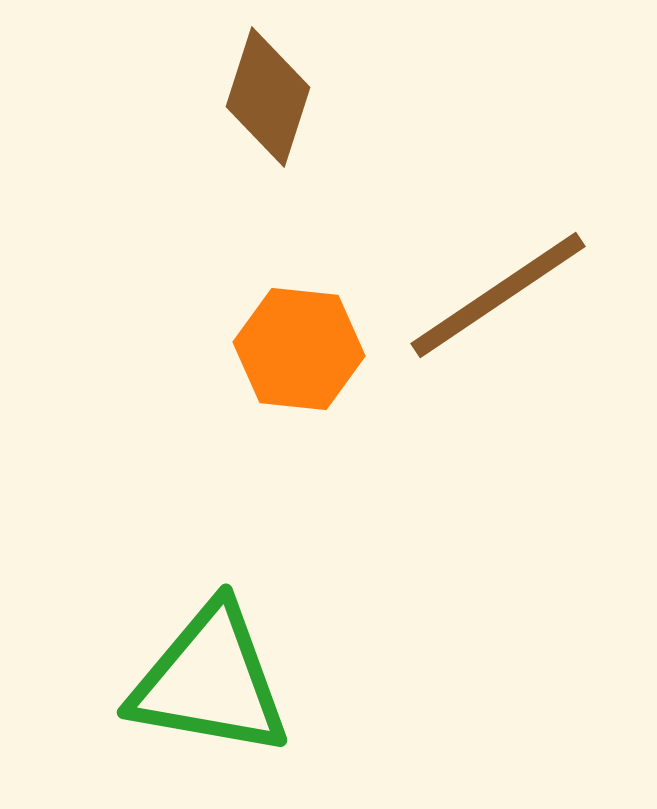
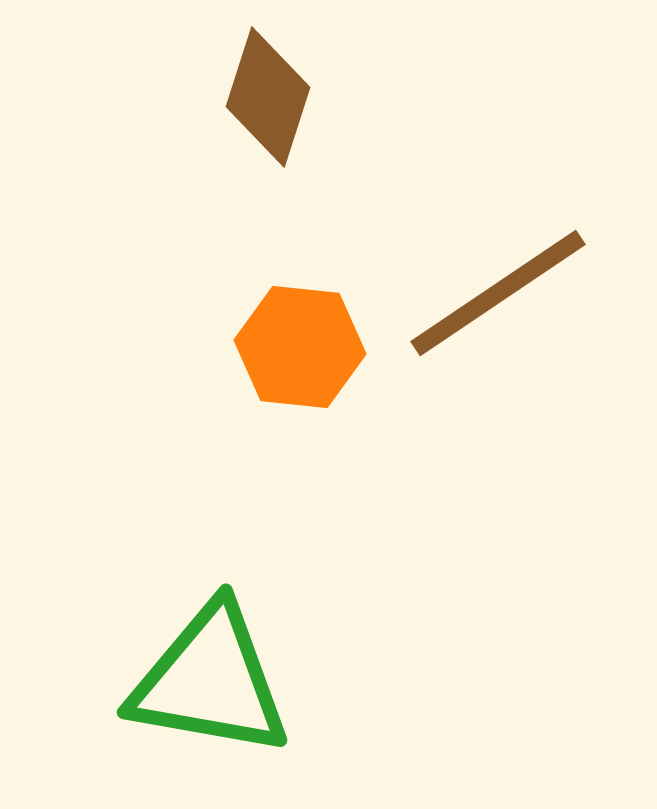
brown line: moved 2 px up
orange hexagon: moved 1 px right, 2 px up
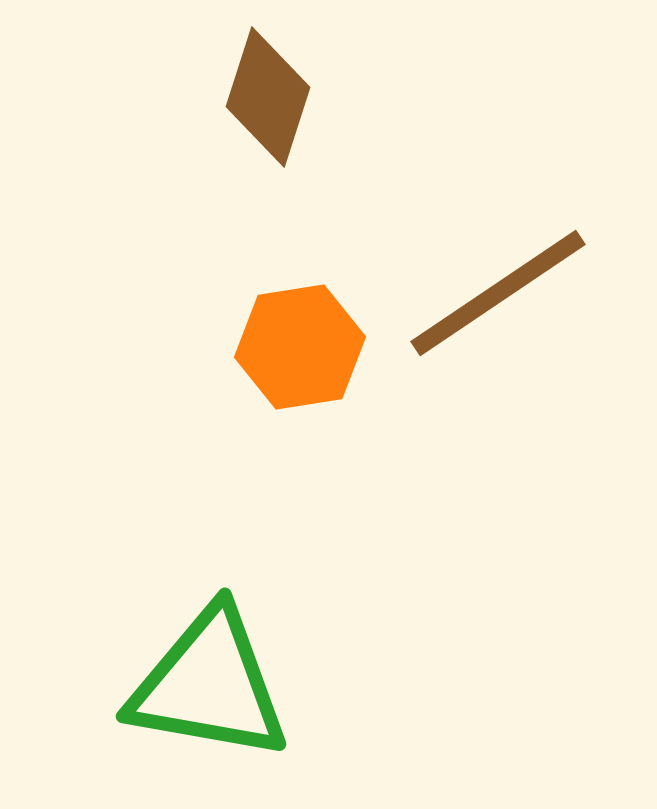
orange hexagon: rotated 15 degrees counterclockwise
green triangle: moved 1 px left, 4 px down
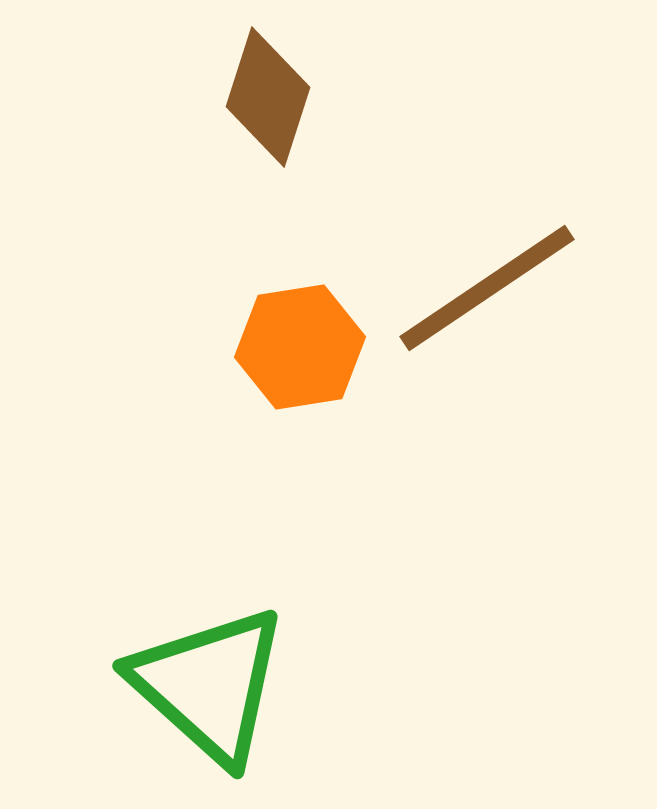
brown line: moved 11 px left, 5 px up
green triangle: rotated 32 degrees clockwise
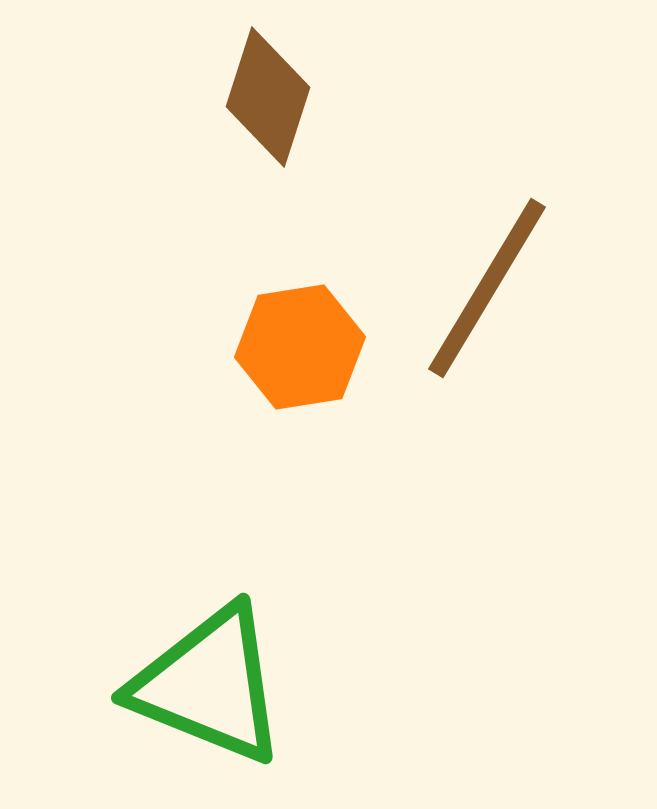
brown line: rotated 25 degrees counterclockwise
green triangle: rotated 20 degrees counterclockwise
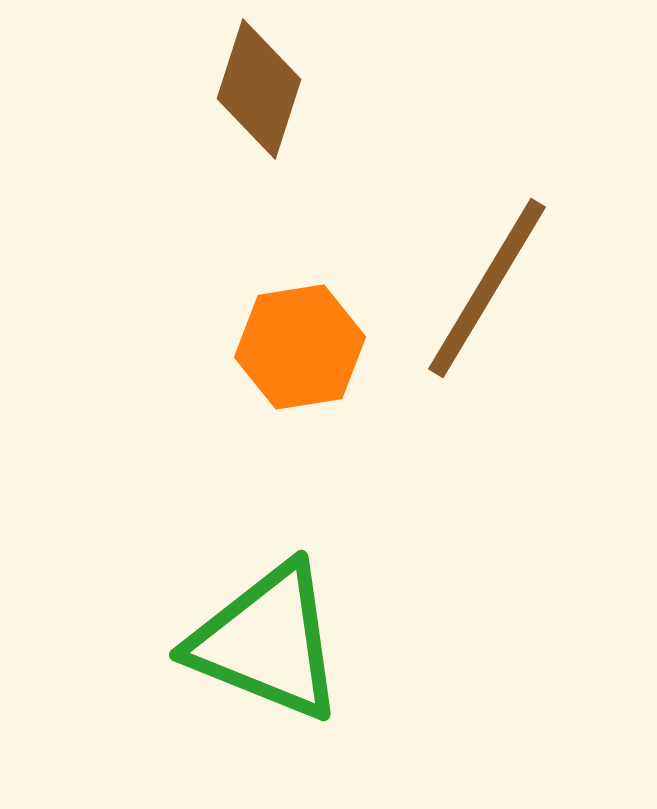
brown diamond: moved 9 px left, 8 px up
green triangle: moved 58 px right, 43 px up
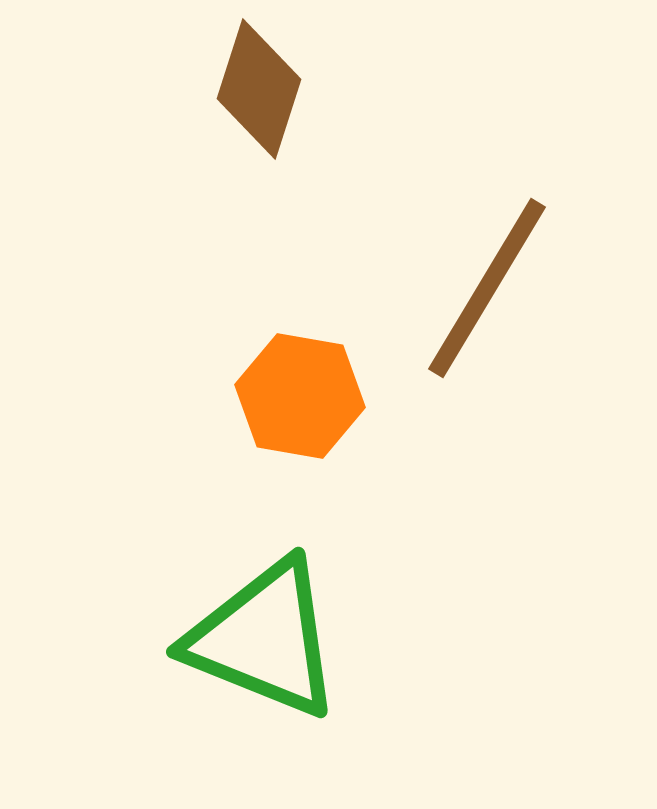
orange hexagon: moved 49 px down; rotated 19 degrees clockwise
green triangle: moved 3 px left, 3 px up
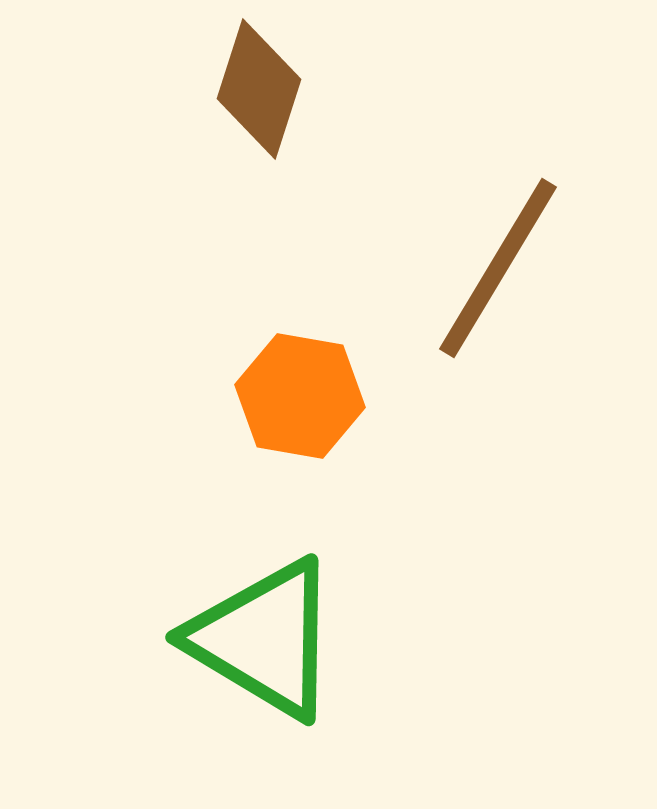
brown line: moved 11 px right, 20 px up
green triangle: rotated 9 degrees clockwise
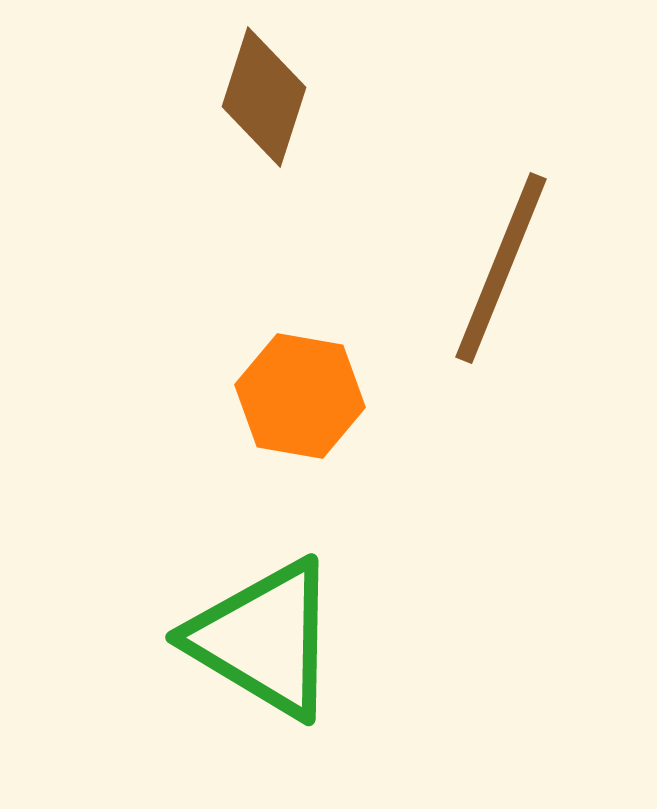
brown diamond: moved 5 px right, 8 px down
brown line: moved 3 px right; rotated 9 degrees counterclockwise
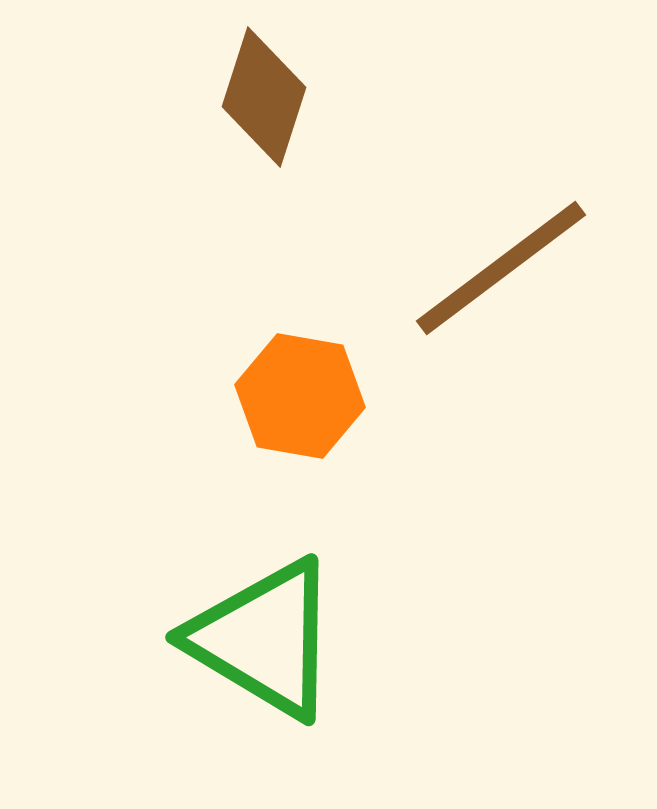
brown line: rotated 31 degrees clockwise
